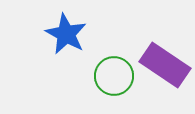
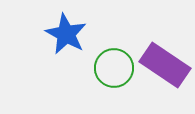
green circle: moved 8 px up
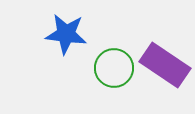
blue star: rotated 21 degrees counterclockwise
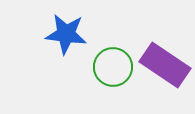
green circle: moved 1 px left, 1 px up
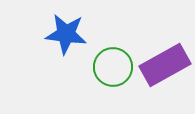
purple rectangle: rotated 63 degrees counterclockwise
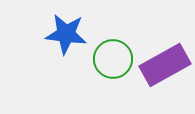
green circle: moved 8 px up
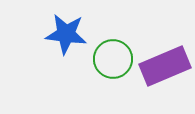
purple rectangle: moved 1 px down; rotated 6 degrees clockwise
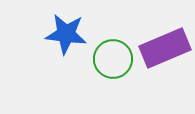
purple rectangle: moved 18 px up
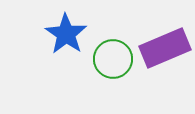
blue star: rotated 27 degrees clockwise
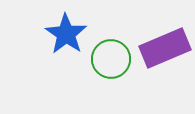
green circle: moved 2 px left
